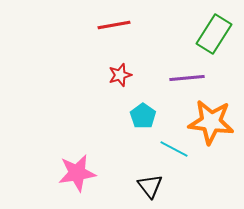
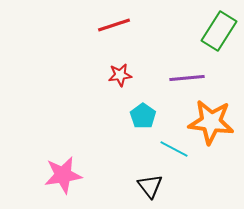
red line: rotated 8 degrees counterclockwise
green rectangle: moved 5 px right, 3 px up
red star: rotated 10 degrees clockwise
pink star: moved 14 px left, 2 px down
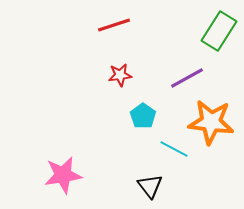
purple line: rotated 24 degrees counterclockwise
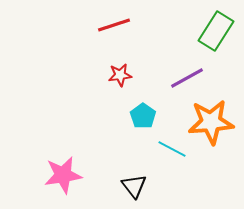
green rectangle: moved 3 px left
orange star: rotated 12 degrees counterclockwise
cyan line: moved 2 px left
black triangle: moved 16 px left
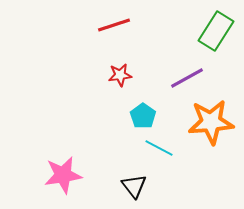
cyan line: moved 13 px left, 1 px up
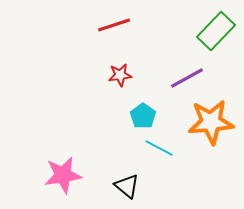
green rectangle: rotated 12 degrees clockwise
black triangle: moved 7 px left; rotated 12 degrees counterclockwise
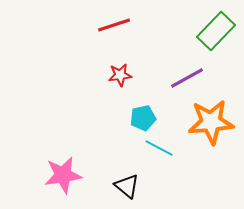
cyan pentagon: moved 2 px down; rotated 25 degrees clockwise
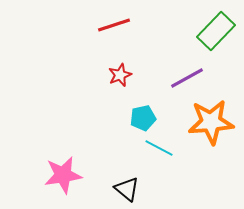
red star: rotated 15 degrees counterclockwise
black triangle: moved 3 px down
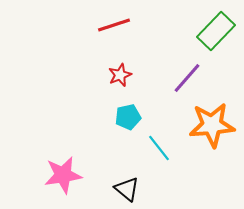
purple line: rotated 20 degrees counterclockwise
cyan pentagon: moved 15 px left, 1 px up
orange star: moved 1 px right, 3 px down
cyan line: rotated 24 degrees clockwise
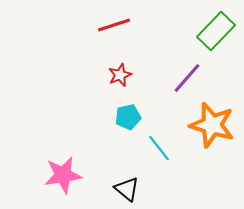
orange star: rotated 21 degrees clockwise
